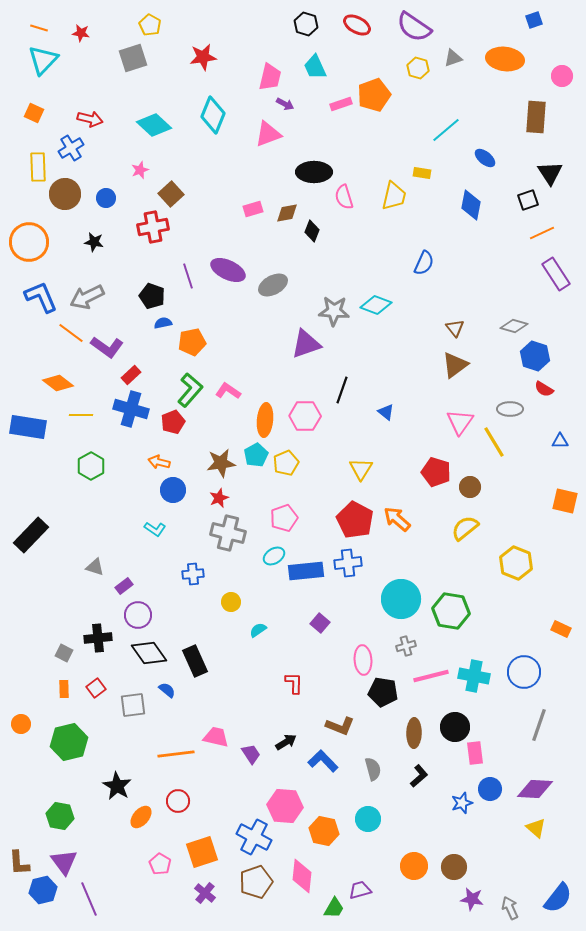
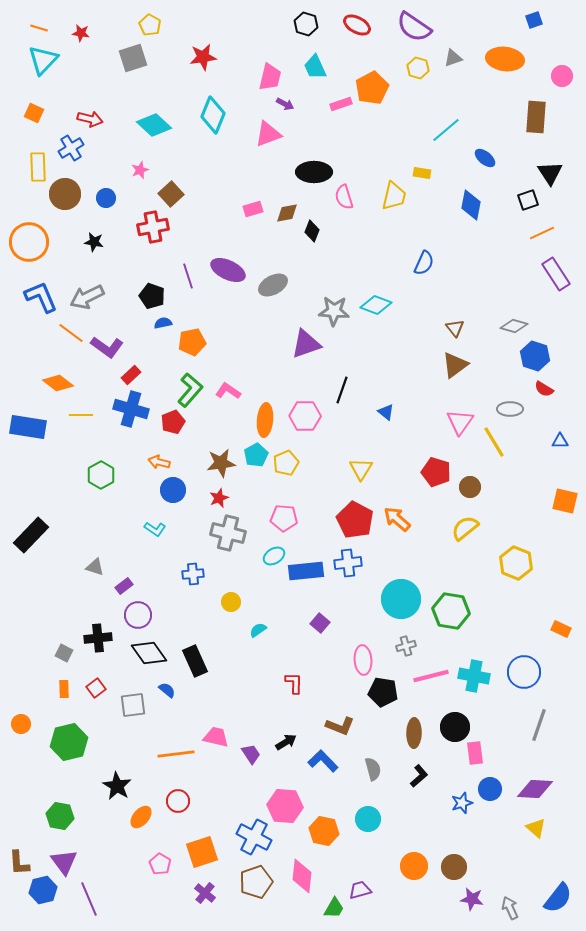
orange pentagon at (374, 95): moved 2 px left, 7 px up; rotated 8 degrees counterclockwise
green hexagon at (91, 466): moved 10 px right, 9 px down
pink pentagon at (284, 518): rotated 24 degrees clockwise
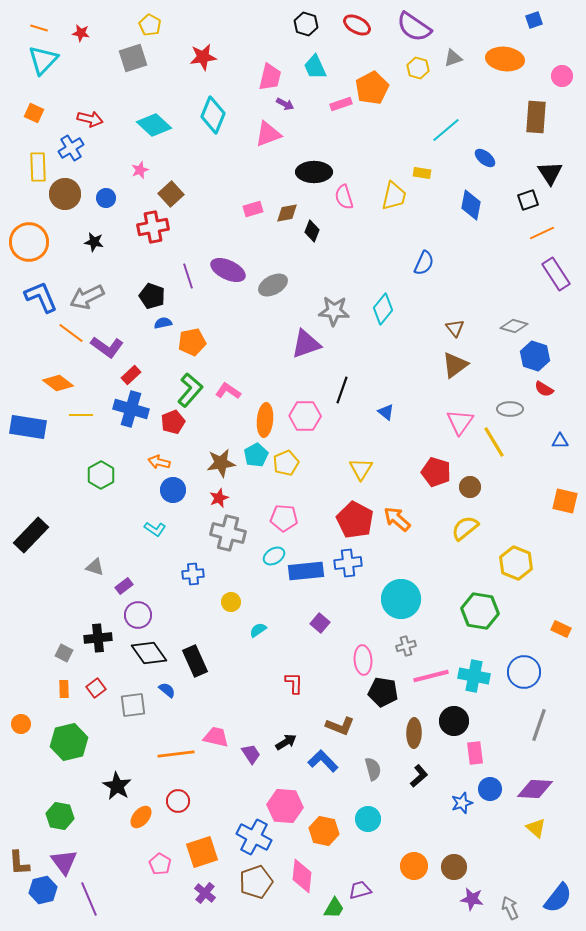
cyan diamond at (376, 305): moved 7 px right, 4 px down; rotated 72 degrees counterclockwise
green hexagon at (451, 611): moved 29 px right
black circle at (455, 727): moved 1 px left, 6 px up
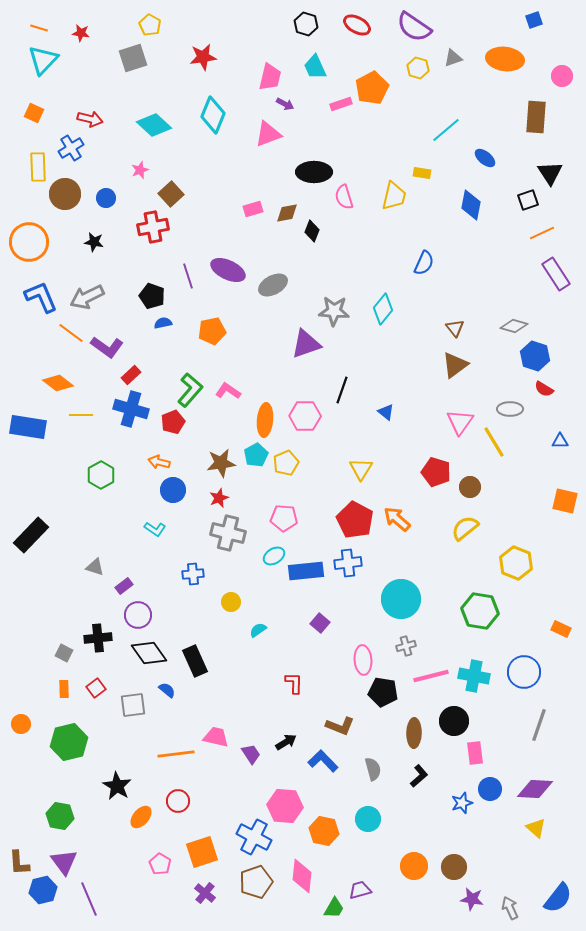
orange pentagon at (192, 342): moved 20 px right, 11 px up
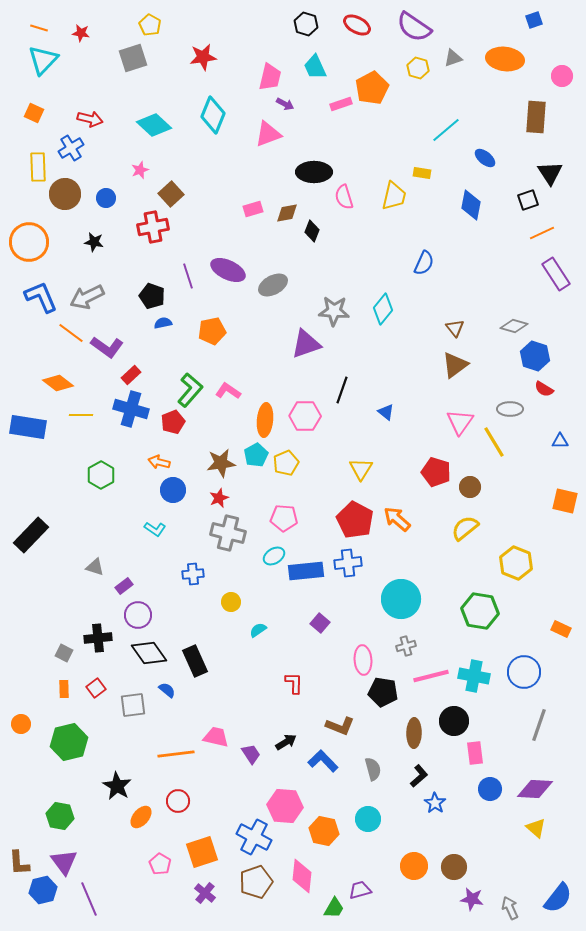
blue star at (462, 803): moved 27 px left; rotated 20 degrees counterclockwise
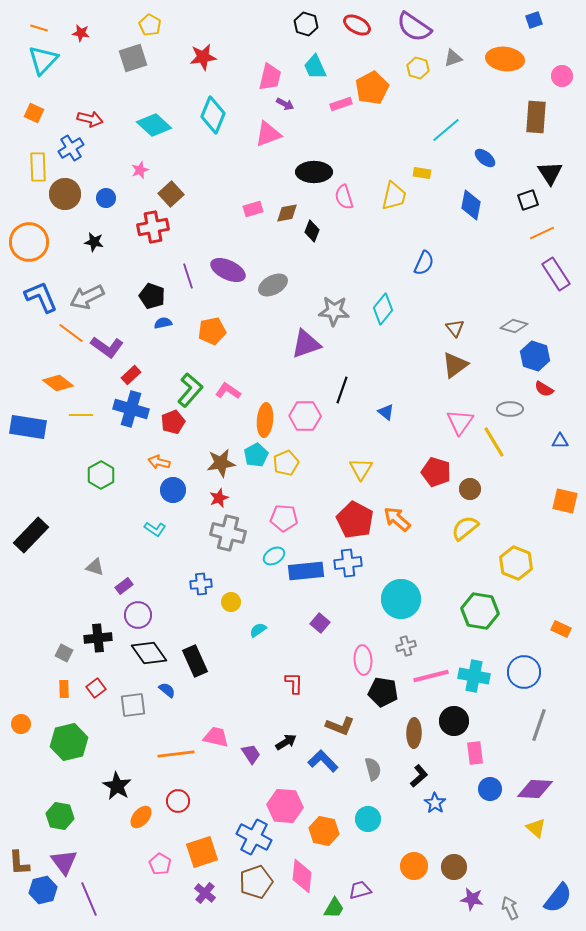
brown circle at (470, 487): moved 2 px down
blue cross at (193, 574): moved 8 px right, 10 px down
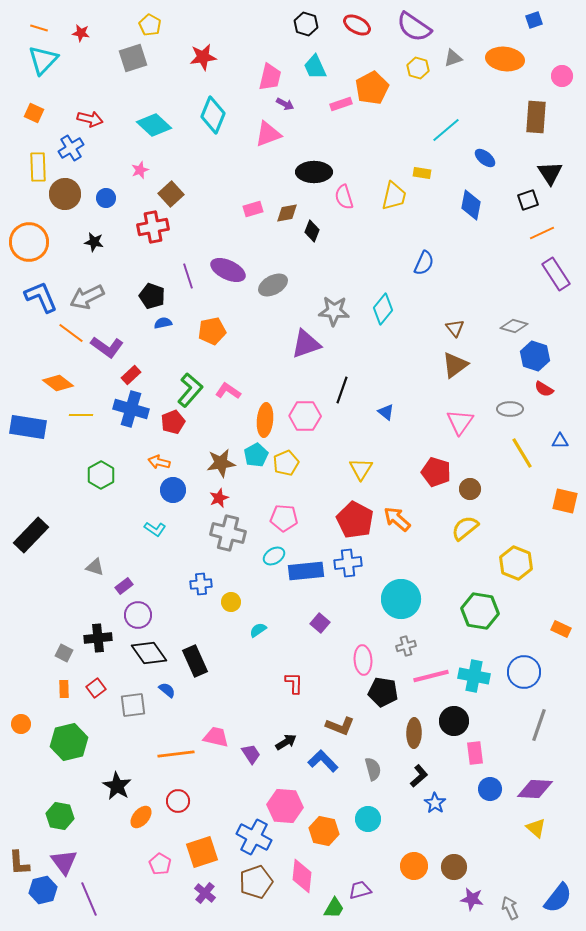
yellow line at (494, 442): moved 28 px right, 11 px down
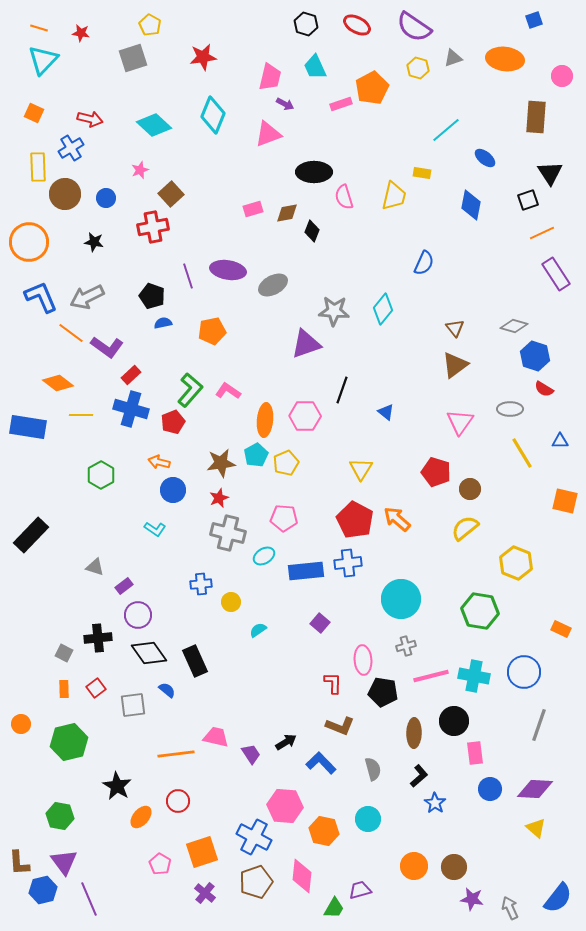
purple ellipse at (228, 270): rotated 16 degrees counterclockwise
cyan ellipse at (274, 556): moved 10 px left
red L-shape at (294, 683): moved 39 px right
blue L-shape at (323, 761): moved 2 px left, 2 px down
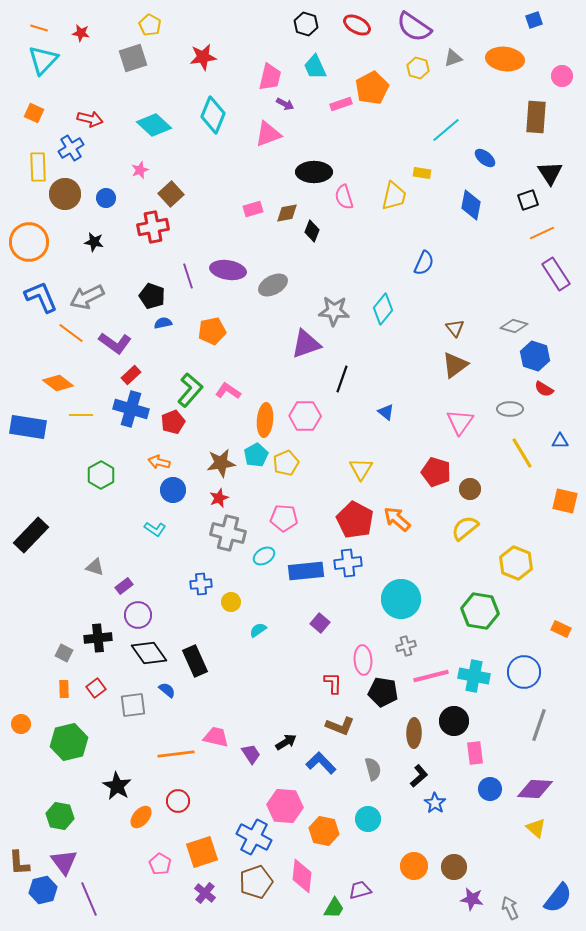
purple L-shape at (107, 347): moved 8 px right, 4 px up
black line at (342, 390): moved 11 px up
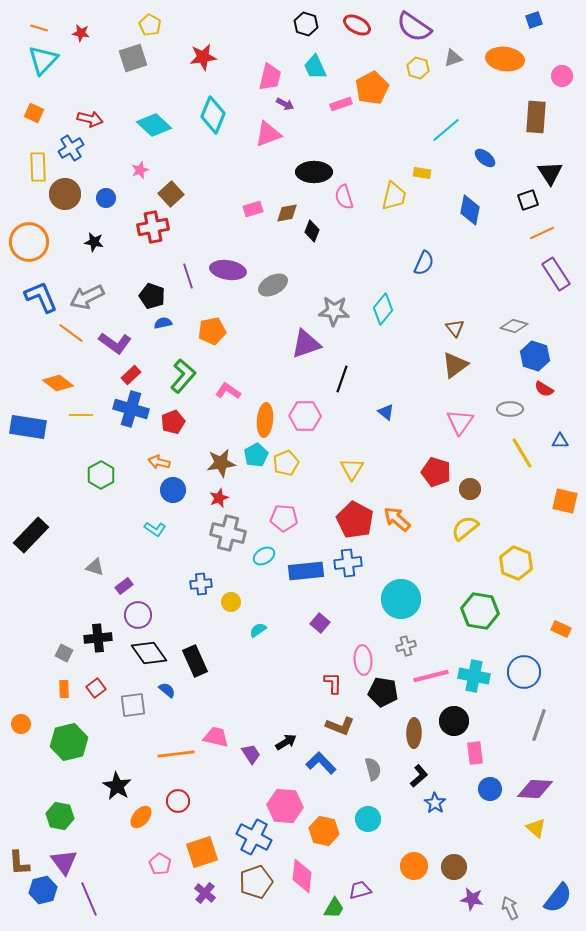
blue diamond at (471, 205): moved 1 px left, 5 px down
green L-shape at (190, 390): moved 7 px left, 14 px up
yellow triangle at (361, 469): moved 9 px left
